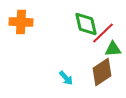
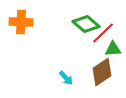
green diamond: rotated 36 degrees counterclockwise
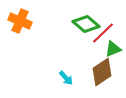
orange cross: moved 1 px left, 1 px up; rotated 20 degrees clockwise
green triangle: rotated 18 degrees counterclockwise
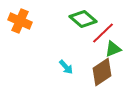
green diamond: moved 3 px left, 5 px up
cyan arrow: moved 11 px up
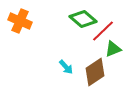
red line: moved 2 px up
brown diamond: moved 7 px left
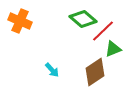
cyan arrow: moved 14 px left, 3 px down
